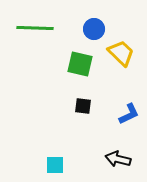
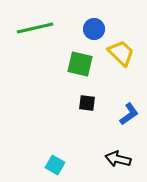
green line: rotated 15 degrees counterclockwise
black square: moved 4 px right, 3 px up
blue L-shape: rotated 10 degrees counterclockwise
cyan square: rotated 30 degrees clockwise
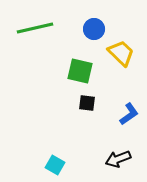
green square: moved 7 px down
black arrow: rotated 35 degrees counterclockwise
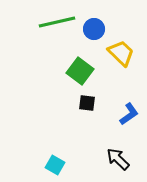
green line: moved 22 px right, 6 px up
green square: rotated 24 degrees clockwise
black arrow: rotated 65 degrees clockwise
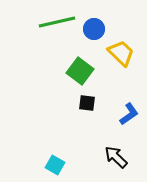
black arrow: moved 2 px left, 2 px up
